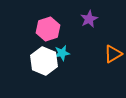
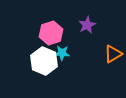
purple star: moved 2 px left, 6 px down
pink hexagon: moved 3 px right, 4 px down
cyan star: rotated 14 degrees clockwise
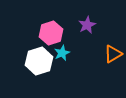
cyan star: rotated 28 degrees counterclockwise
white hexagon: moved 5 px left; rotated 20 degrees clockwise
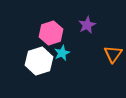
orange triangle: rotated 24 degrees counterclockwise
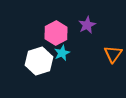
pink hexagon: moved 5 px right; rotated 10 degrees counterclockwise
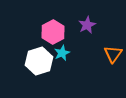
pink hexagon: moved 3 px left, 1 px up
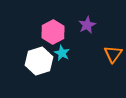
cyan star: rotated 21 degrees counterclockwise
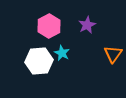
pink hexagon: moved 4 px left, 6 px up
white hexagon: rotated 12 degrees clockwise
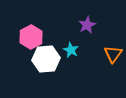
pink hexagon: moved 18 px left, 11 px down
cyan star: moved 9 px right, 3 px up
white hexagon: moved 7 px right, 2 px up
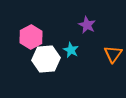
purple star: rotated 18 degrees counterclockwise
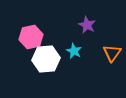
pink hexagon: rotated 15 degrees clockwise
cyan star: moved 3 px right, 1 px down
orange triangle: moved 1 px left, 1 px up
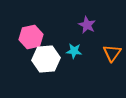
cyan star: rotated 21 degrees counterclockwise
